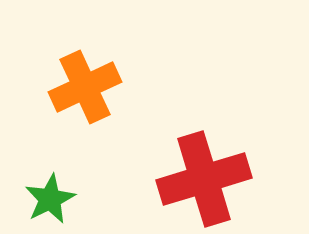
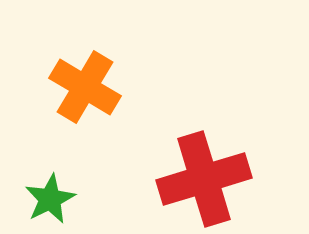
orange cross: rotated 34 degrees counterclockwise
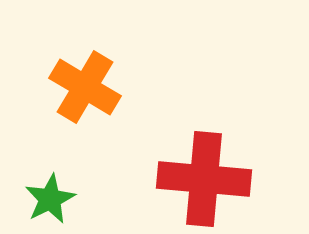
red cross: rotated 22 degrees clockwise
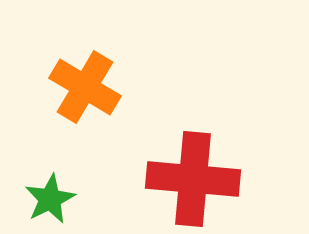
red cross: moved 11 px left
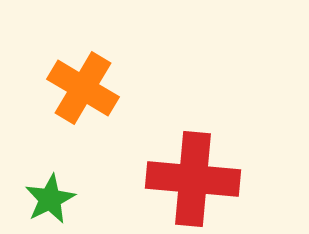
orange cross: moved 2 px left, 1 px down
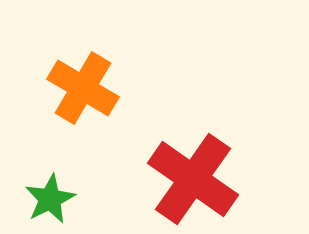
red cross: rotated 30 degrees clockwise
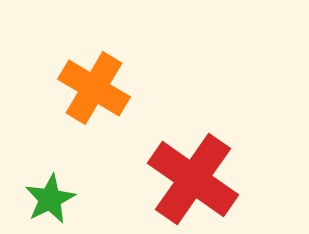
orange cross: moved 11 px right
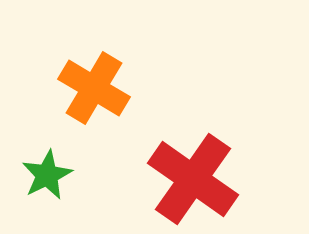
green star: moved 3 px left, 24 px up
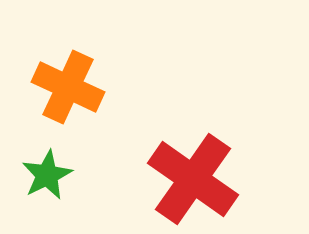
orange cross: moved 26 px left, 1 px up; rotated 6 degrees counterclockwise
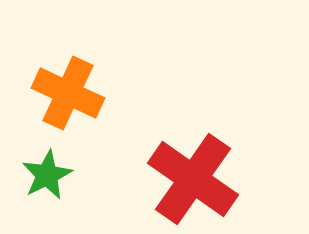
orange cross: moved 6 px down
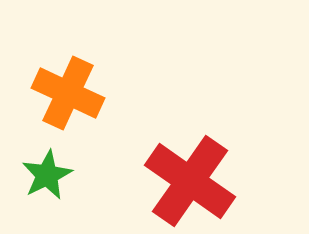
red cross: moved 3 px left, 2 px down
